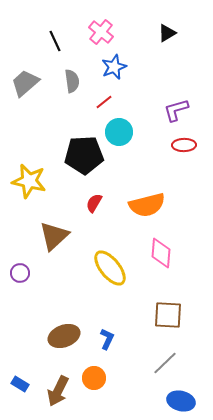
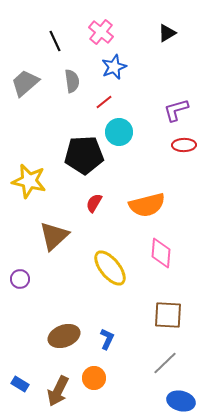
purple circle: moved 6 px down
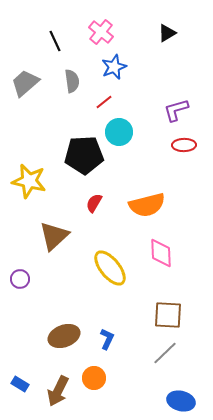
pink diamond: rotated 8 degrees counterclockwise
gray line: moved 10 px up
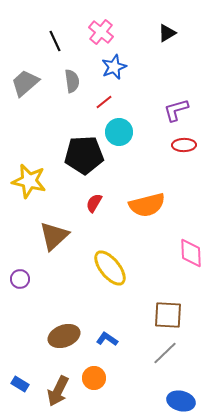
pink diamond: moved 30 px right
blue L-shape: rotated 80 degrees counterclockwise
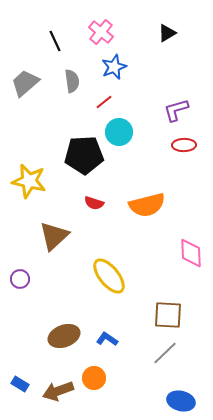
red semicircle: rotated 102 degrees counterclockwise
yellow ellipse: moved 1 px left, 8 px down
brown arrow: rotated 44 degrees clockwise
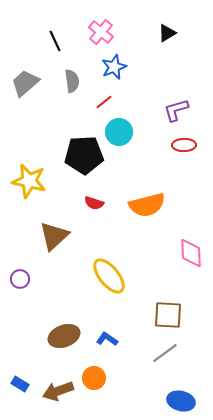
gray line: rotated 8 degrees clockwise
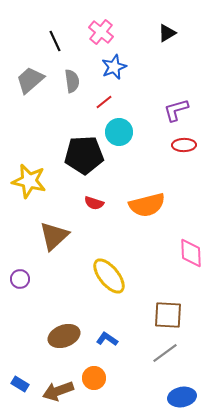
gray trapezoid: moved 5 px right, 3 px up
blue ellipse: moved 1 px right, 4 px up; rotated 24 degrees counterclockwise
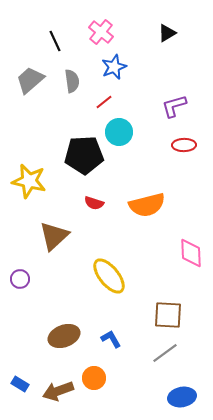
purple L-shape: moved 2 px left, 4 px up
blue L-shape: moved 4 px right; rotated 25 degrees clockwise
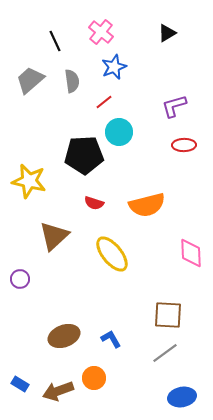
yellow ellipse: moved 3 px right, 22 px up
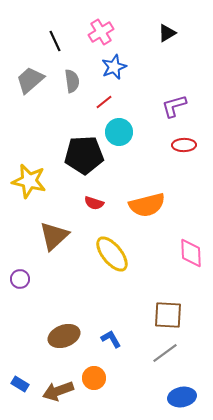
pink cross: rotated 20 degrees clockwise
